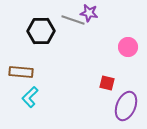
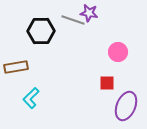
pink circle: moved 10 px left, 5 px down
brown rectangle: moved 5 px left, 5 px up; rotated 15 degrees counterclockwise
red square: rotated 14 degrees counterclockwise
cyan L-shape: moved 1 px right, 1 px down
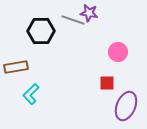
cyan L-shape: moved 4 px up
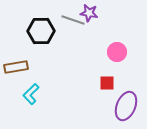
pink circle: moved 1 px left
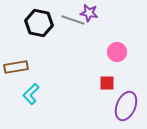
black hexagon: moved 2 px left, 8 px up; rotated 12 degrees clockwise
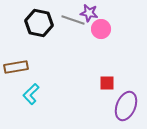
pink circle: moved 16 px left, 23 px up
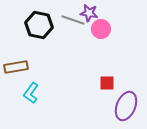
black hexagon: moved 2 px down
cyan L-shape: moved 1 px up; rotated 10 degrees counterclockwise
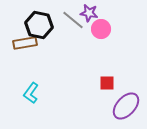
gray line: rotated 20 degrees clockwise
brown rectangle: moved 9 px right, 24 px up
purple ellipse: rotated 20 degrees clockwise
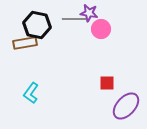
gray line: moved 1 px right, 1 px up; rotated 40 degrees counterclockwise
black hexagon: moved 2 px left
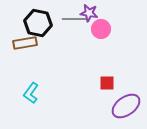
black hexagon: moved 1 px right, 2 px up
purple ellipse: rotated 12 degrees clockwise
